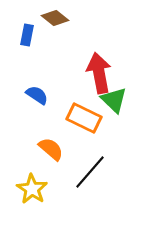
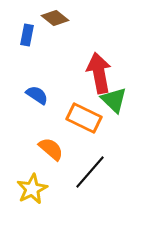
yellow star: rotated 12 degrees clockwise
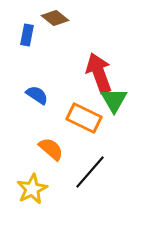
red arrow: rotated 9 degrees counterclockwise
green triangle: rotated 16 degrees clockwise
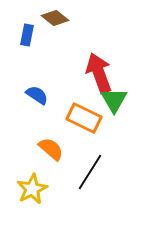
black line: rotated 9 degrees counterclockwise
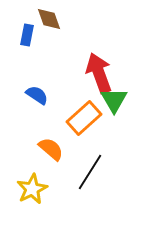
brown diamond: moved 6 px left, 1 px down; rotated 32 degrees clockwise
orange rectangle: rotated 68 degrees counterclockwise
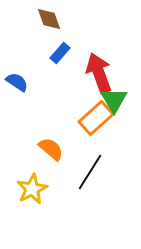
blue rectangle: moved 33 px right, 18 px down; rotated 30 degrees clockwise
blue semicircle: moved 20 px left, 13 px up
orange rectangle: moved 12 px right
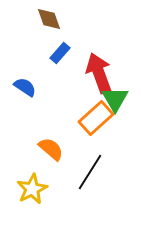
blue semicircle: moved 8 px right, 5 px down
green triangle: moved 1 px right, 1 px up
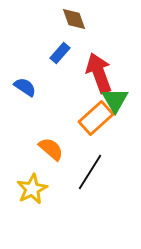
brown diamond: moved 25 px right
green triangle: moved 1 px down
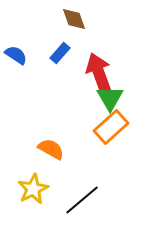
blue semicircle: moved 9 px left, 32 px up
green triangle: moved 5 px left, 2 px up
orange rectangle: moved 15 px right, 9 px down
orange semicircle: rotated 12 degrees counterclockwise
black line: moved 8 px left, 28 px down; rotated 18 degrees clockwise
yellow star: moved 1 px right
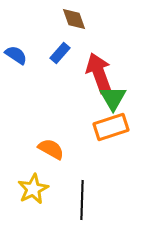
green triangle: moved 3 px right
orange rectangle: rotated 24 degrees clockwise
black line: rotated 48 degrees counterclockwise
